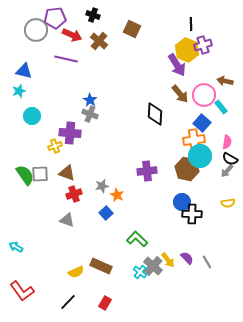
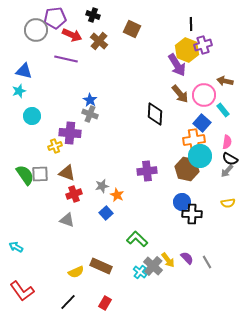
cyan rectangle at (221, 107): moved 2 px right, 3 px down
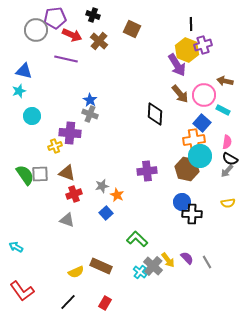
cyan rectangle at (223, 110): rotated 24 degrees counterclockwise
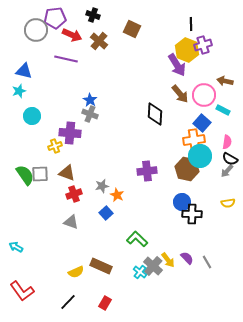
gray triangle at (67, 220): moved 4 px right, 2 px down
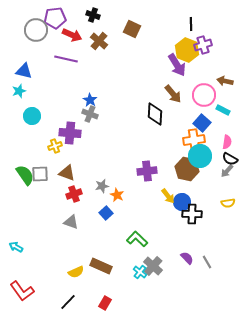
brown arrow at (180, 94): moved 7 px left
yellow arrow at (168, 260): moved 64 px up
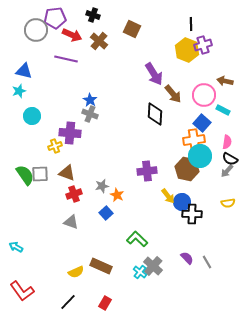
purple arrow at (177, 65): moved 23 px left, 9 px down
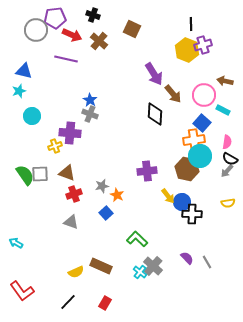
cyan arrow at (16, 247): moved 4 px up
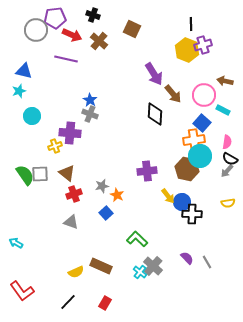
brown triangle at (67, 173): rotated 18 degrees clockwise
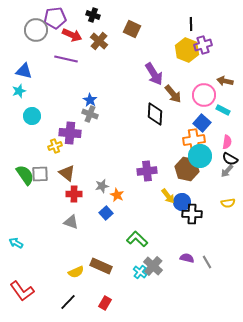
red cross at (74, 194): rotated 21 degrees clockwise
purple semicircle at (187, 258): rotated 32 degrees counterclockwise
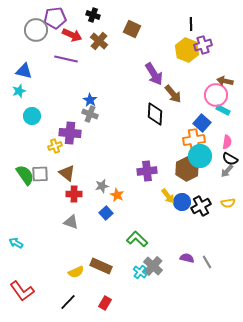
pink circle at (204, 95): moved 12 px right
brown hexagon at (187, 169): rotated 20 degrees clockwise
black cross at (192, 214): moved 9 px right, 8 px up; rotated 30 degrees counterclockwise
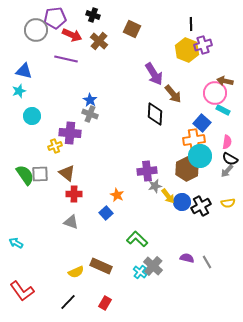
pink circle at (216, 95): moved 1 px left, 2 px up
gray star at (102, 186): moved 53 px right
